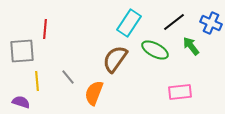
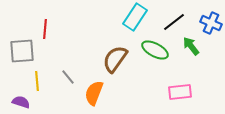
cyan rectangle: moved 6 px right, 6 px up
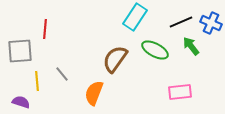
black line: moved 7 px right; rotated 15 degrees clockwise
gray square: moved 2 px left
gray line: moved 6 px left, 3 px up
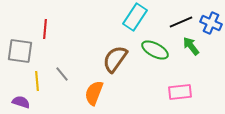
gray square: rotated 12 degrees clockwise
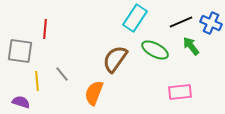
cyan rectangle: moved 1 px down
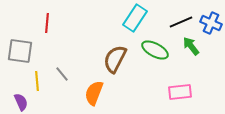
red line: moved 2 px right, 6 px up
brown semicircle: rotated 8 degrees counterclockwise
purple semicircle: rotated 48 degrees clockwise
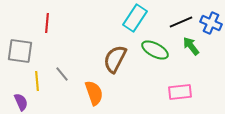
orange semicircle: rotated 140 degrees clockwise
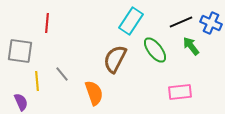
cyan rectangle: moved 4 px left, 3 px down
green ellipse: rotated 24 degrees clockwise
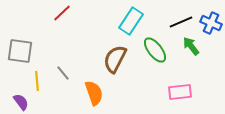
red line: moved 15 px right, 10 px up; rotated 42 degrees clockwise
gray line: moved 1 px right, 1 px up
purple semicircle: rotated 12 degrees counterclockwise
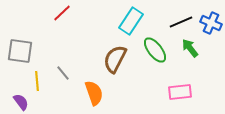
green arrow: moved 1 px left, 2 px down
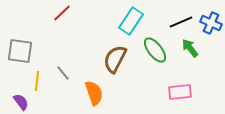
yellow line: rotated 12 degrees clockwise
